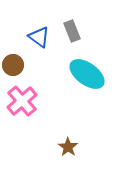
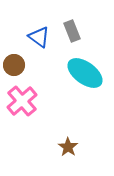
brown circle: moved 1 px right
cyan ellipse: moved 2 px left, 1 px up
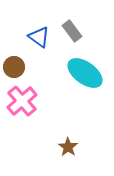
gray rectangle: rotated 15 degrees counterclockwise
brown circle: moved 2 px down
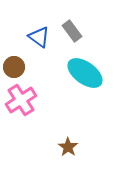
pink cross: moved 1 px left, 1 px up; rotated 8 degrees clockwise
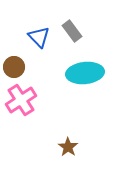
blue triangle: rotated 10 degrees clockwise
cyan ellipse: rotated 42 degrees counterclockwise
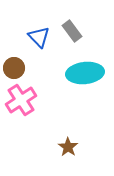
brown circle: moved 1 px down
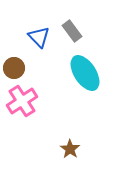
cyan ellipse: rotated 63 degrees clockwise
pink cross: moved 1 px right, 1 px down
brown star: moved 2 px right, 2 px down
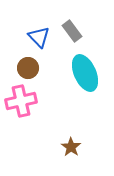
brown circle: moved 14 px right
cyan ellipse: rotated 9 degrees clockwise
pink cross: moved 1 px left; rotated 20 degrees clockwise
brown star: moved 1 px right, 2 px up
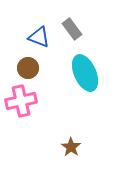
gray rectangle: moved 2 px up
blue triangle: rotated 25 degrees counterclockwise
